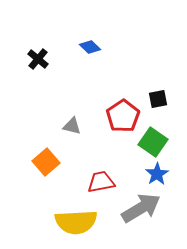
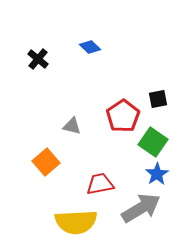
red trapezoid: moved 1 px left, 2 px down
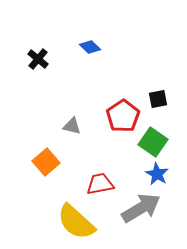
blue star: rotated 10 degrees counterclockwise
yellow semicircle: rotated 45 degrees clockwise
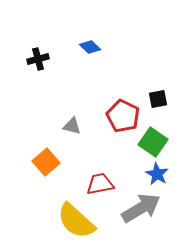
black cross: rotated 35 degrees clockwise
red pentagon: rotated 12 degrees counterclockwise
yellow semicircle: moved 1 px up
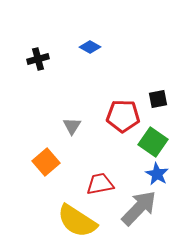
blue diamond: rotated 15 degrees counterclockwise
red pentagon: rotated 24 degrees counterclockwise
gray triangle: rotated 48 degrees clockwise
gray arrow: moved 2 px left; rotated 15 degrees counterclockwise
yellow semicircle: moved 1 px right; rotated 9 degrees counterclockwise
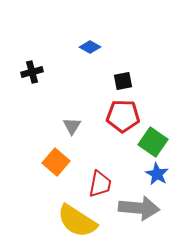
black cross: moved 6 px left, 13 px down
black square: moved 35 px left, 18 px up
orange square: moved 10 px right; rotated 8 degrees counterclockwise
red trapezoid: rotated 112 degrees clockwise
gray arrow: rotated 51 degrees clockwise
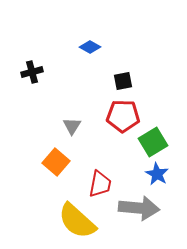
green square: rotated 24 degrees clockwise
yellow semicircle: rotated 9 degrees clockwise
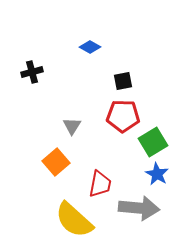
orange square: rotated 8 degrees clockwise
yellow semicircle: moved 3 px left, 1 px up
